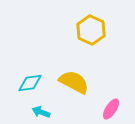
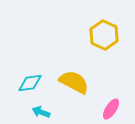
yellow hexagon: moved 13 px right, 5 px down
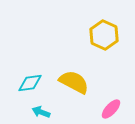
pink ellipse: rotated 10 degrees clockwise
